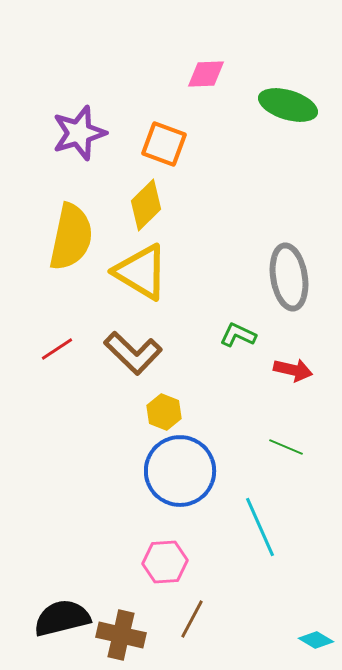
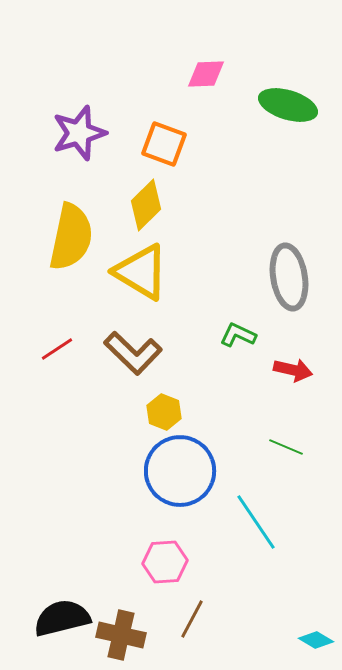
cyan line: moved 4 px left, 5 px up; rotated 10 degrees counterclockwise
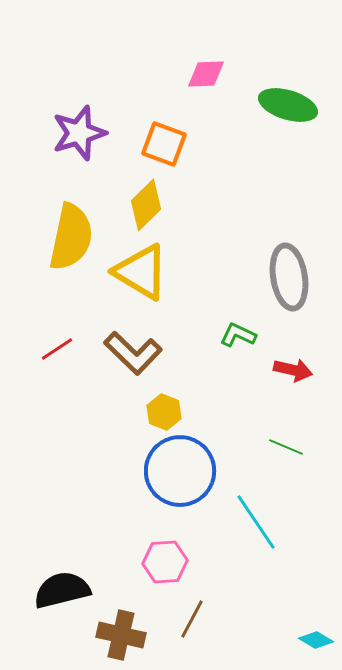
black semicircle: moved 28 px up
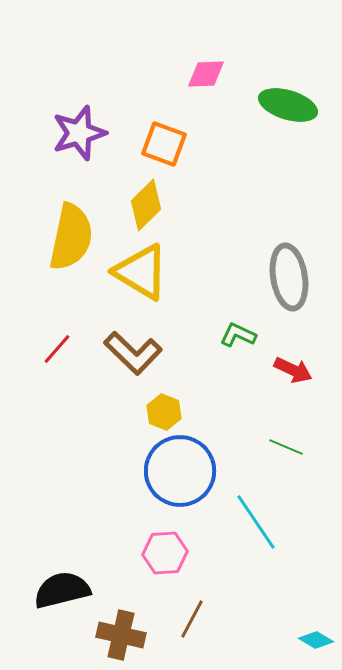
red line: rotated 16 degrees counterclockwise
red arrow: rotated 12 degrees clockwise
pink hexagon: moved 9 px up
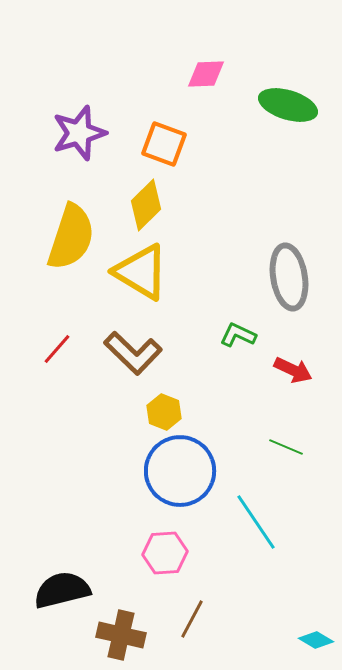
yellow semicircle: rotated 6 degrees clockwise
